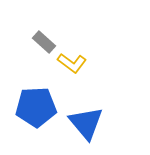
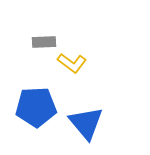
gray rectangle: rotated 45 degrees counterclockwise
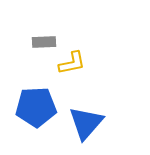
yellow L-shape: rotated 48 degrees counterclockwise
blue triangle: rotated 21 degrees clockwise
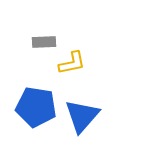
blue pentagon: rotated 12 degrees clockwise
blue triangle: moved 4 px left, 7 px up
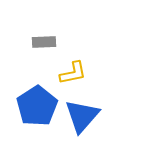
yellow L-shape: moved 1 px right, 10 px down
blue pentagon: moved 1 px right, 1 px up; rotated 30 degrees clockwise
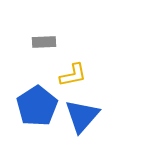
yellow L-shape: moved 2 px down
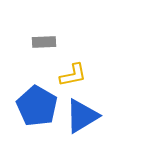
blue pentagon: rotated 9 degrees counterclockwise
blue triangle: rotated 18 degrees clockwise
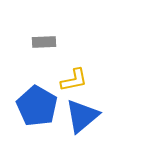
yellow L-shape: moved 1 px right, 5 px down
blue triangle: rotated 9 degrees counterclockwise
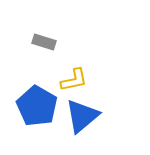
gray rectangle: rotated 20 degrees clockwise
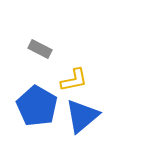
gray rectangle: moved 4 px left, 7 px down; rotated 10 degrees clockwise
